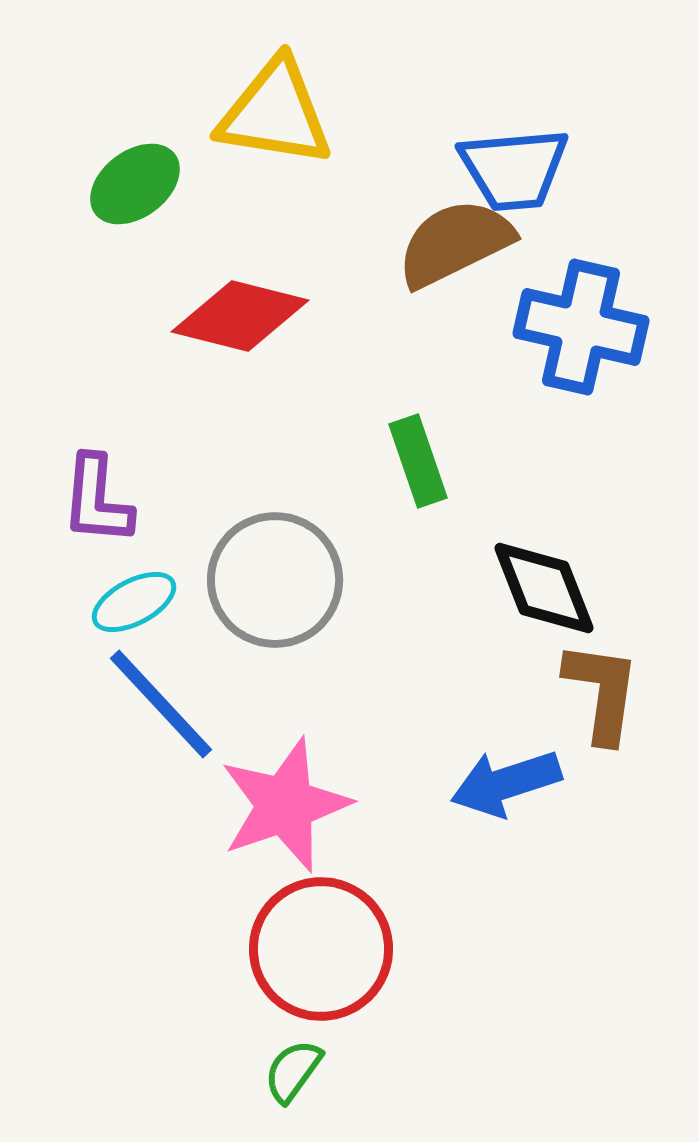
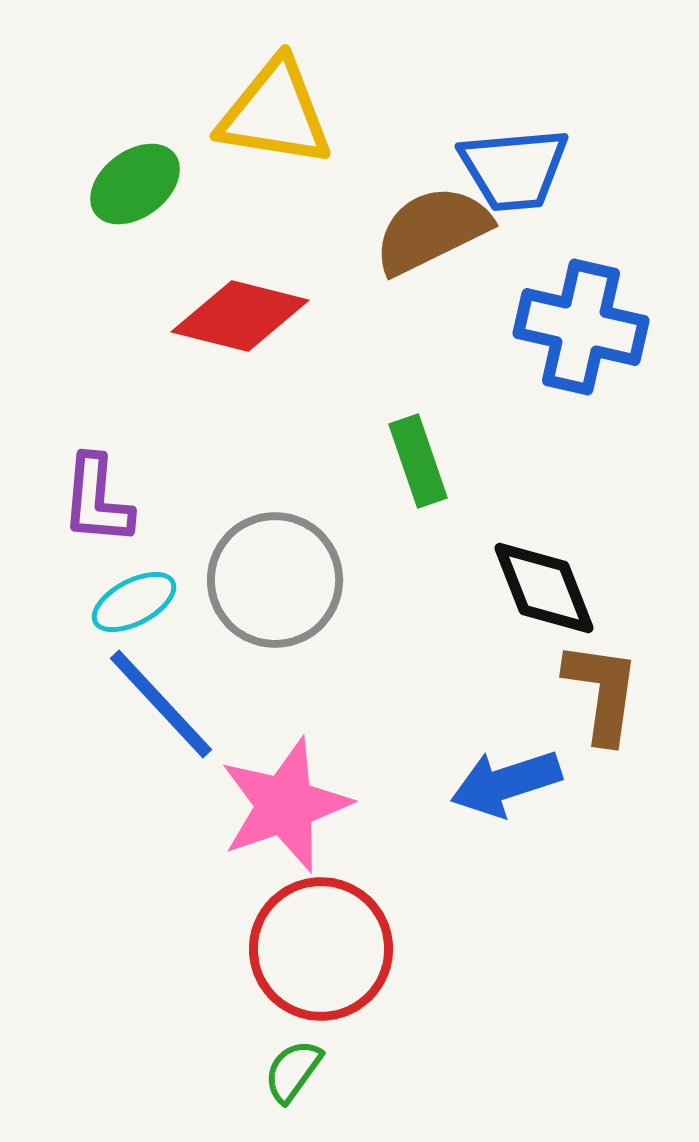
brown semicircle: moved 23 px left, 13 px up
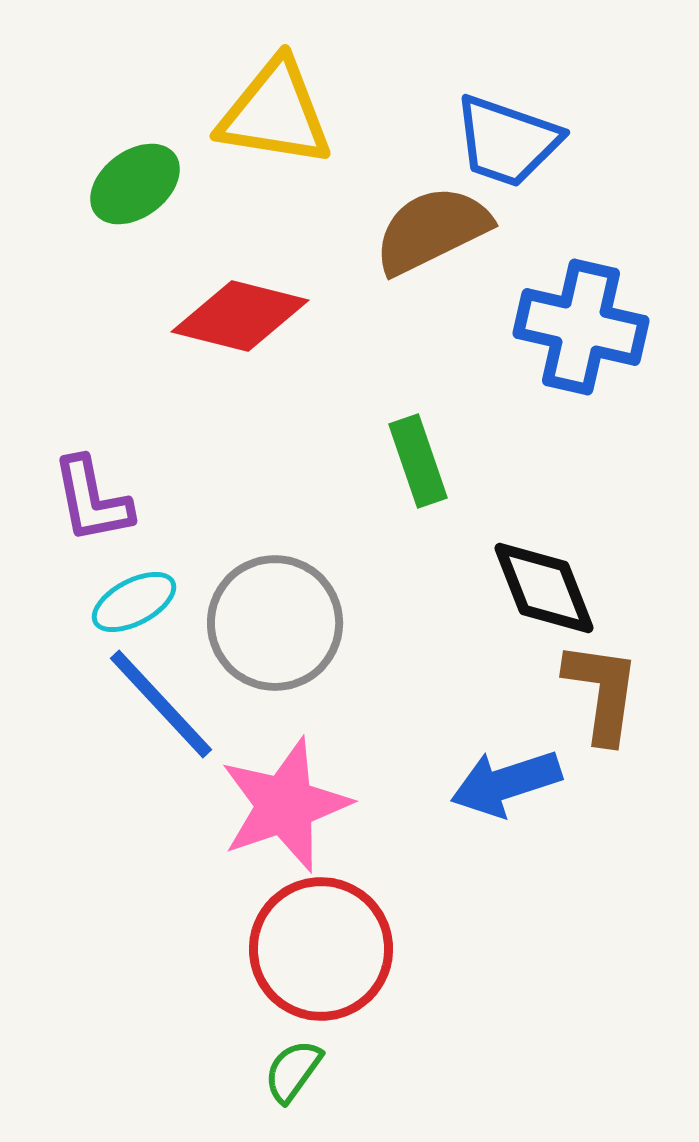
blue trapezoid: moved 7 px left, 28 px up; rotated 24 degrees clockwise
purple L-shape: moved 5 px left; rotated 16 degrees counterclockwise
gray circle: moved 43 px down
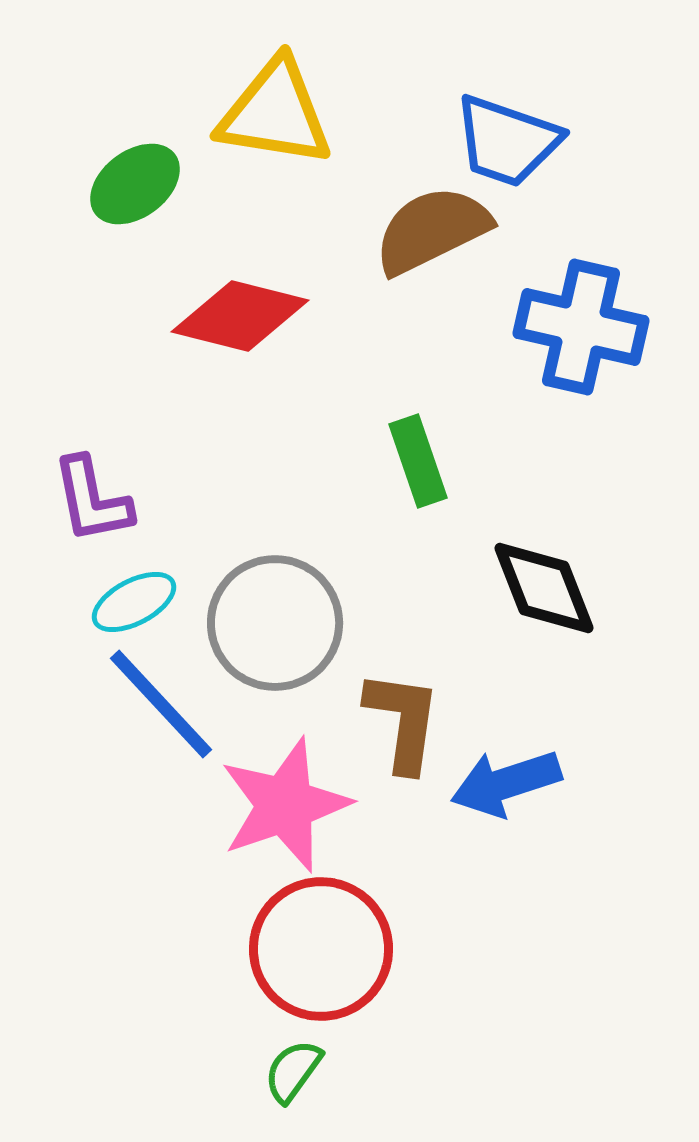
brown L-shape: moved 199 px left, 29 px down
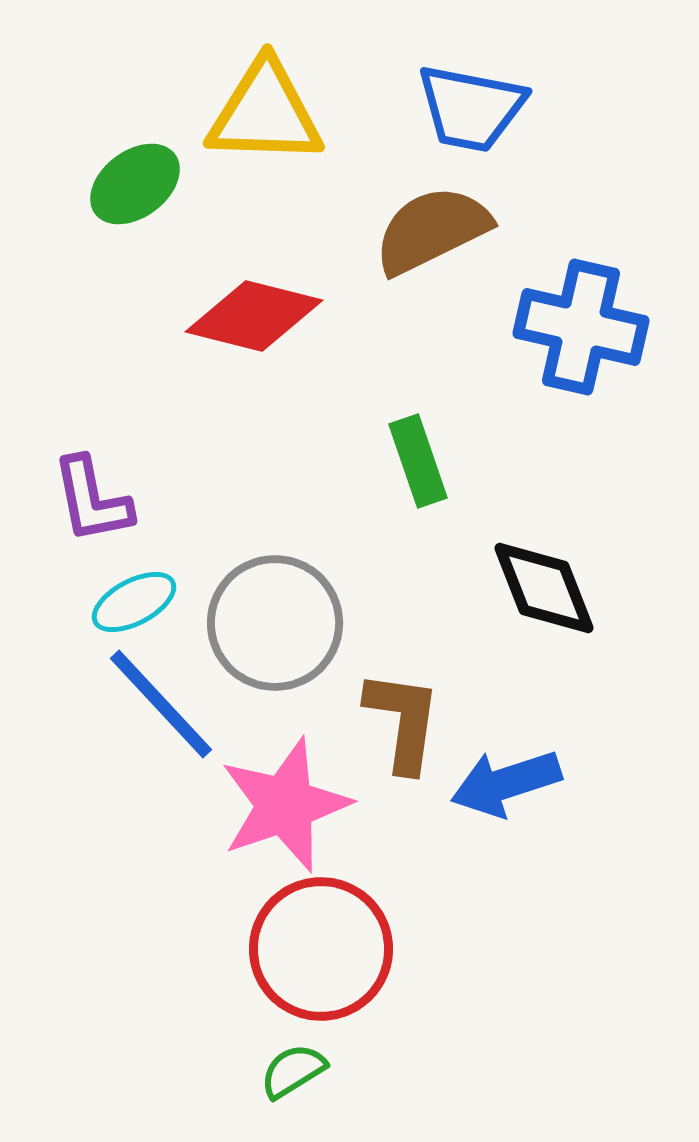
yellow triangle: moved 10 px left; rotated 7 degrees counterclockwise
blue trapezoid: moved 36 px left, 33 px up; rotated 8 degrees counterclockwise
red diamond: moved 14 px right
green semicircle: rotated 22 degrees clockwise
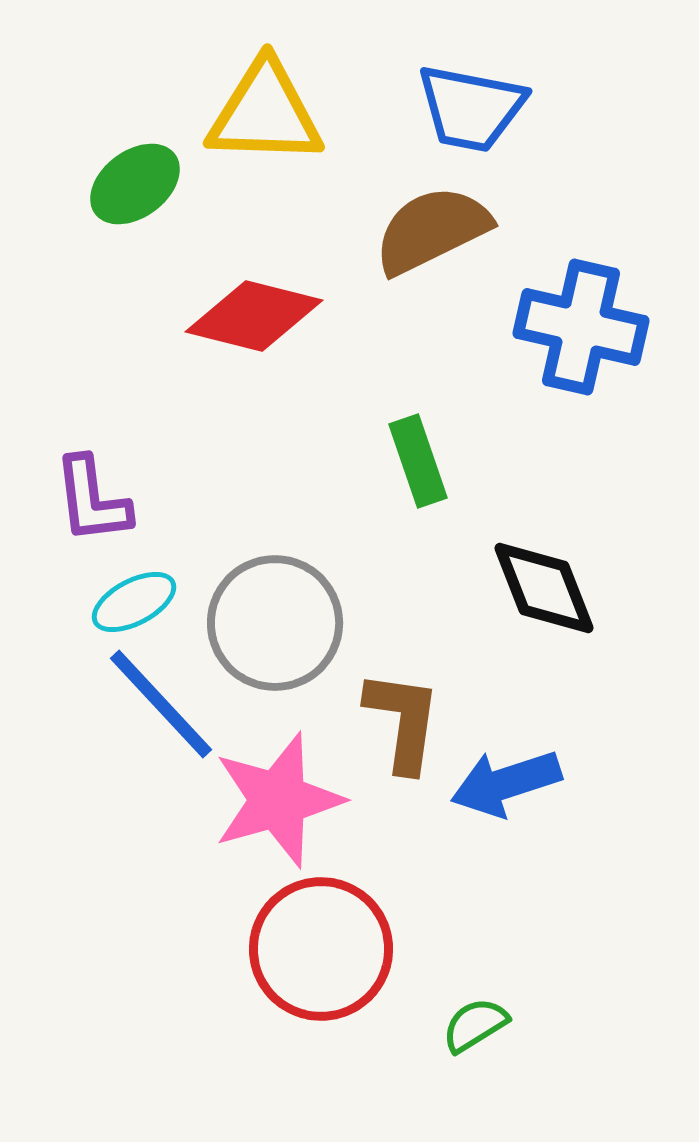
purple L-shape: rotated 4 degrees clockwise
pink star: moved 7 px left, 5 px up; rotated 3 degrees clockwise
green semicircle: moved 182 px right, 46 px up
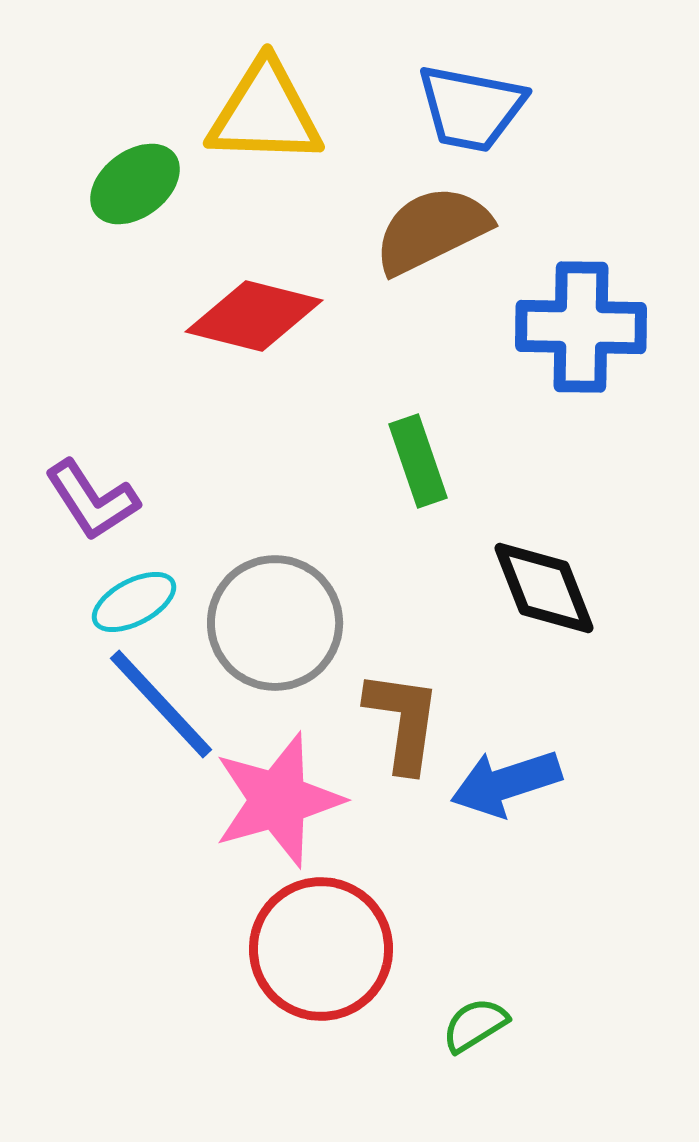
blue cross: rotated 12 degrees counterclockwise
purple L-shape: rotated 26 degrees counterclockwise
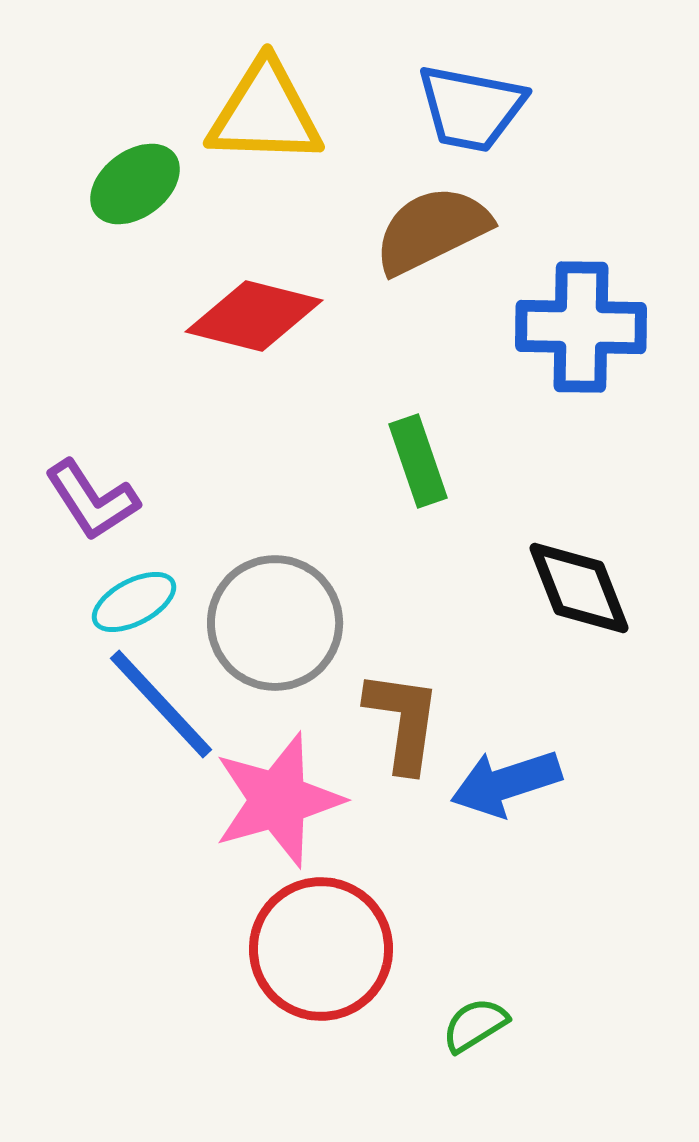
black diamond: moved 35 px right
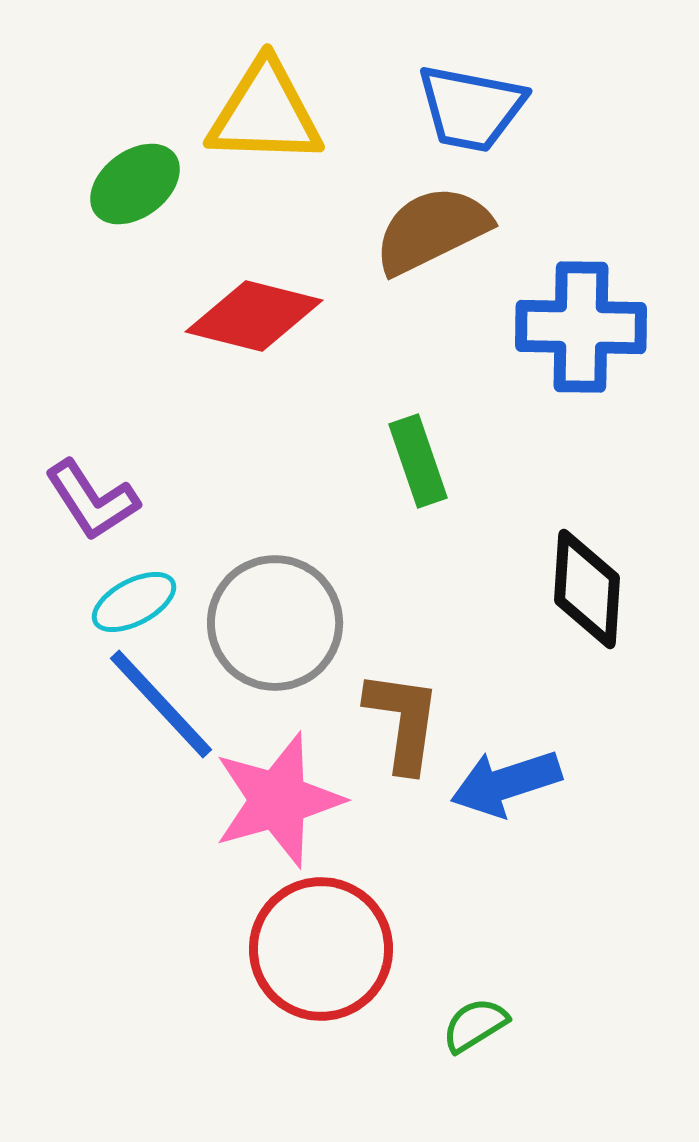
black diamond: moved 8 px right, 1 px down; rotated 25 degrees clockwise
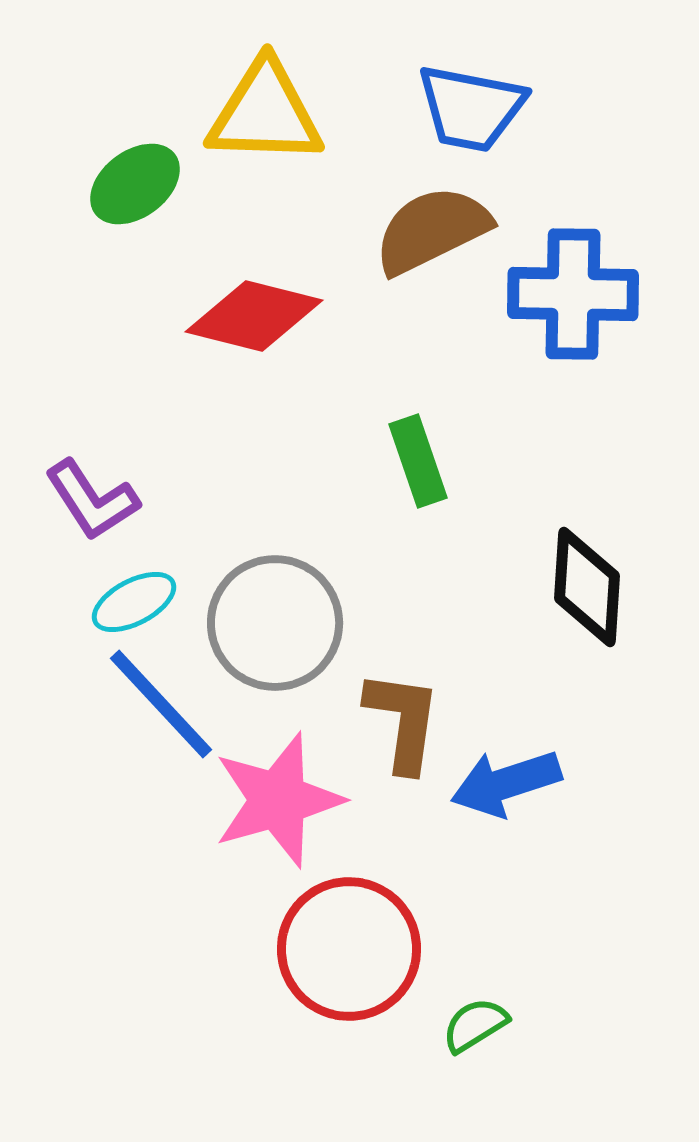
blue cross: moved 8 px left, 33 px up
black diamond: moved 2 px up
red circle: moved 28 px right
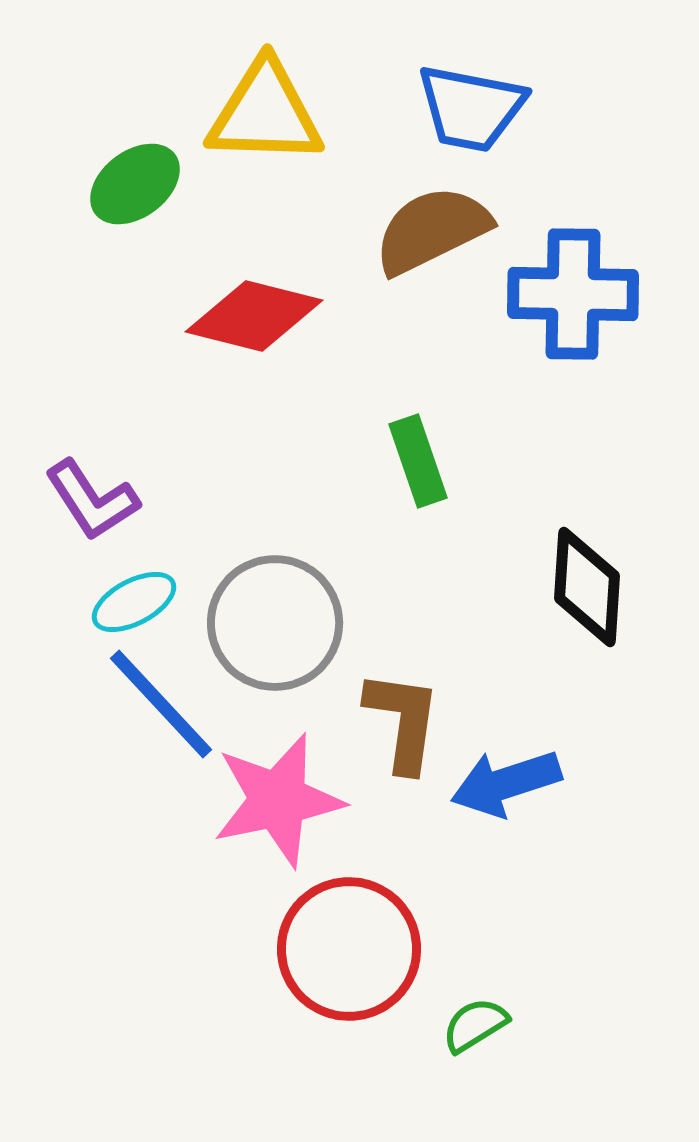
pink star: rotated 4 degrees clockwise
